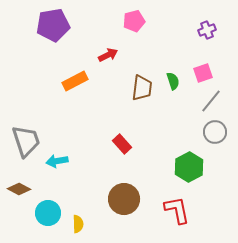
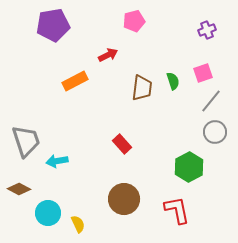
yellow semicircle: rotated 24 degrees counterclockwise
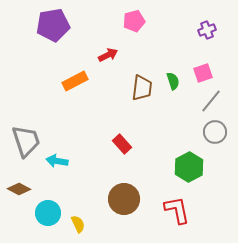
cyan arrow: rotated 20 degrees clockwise
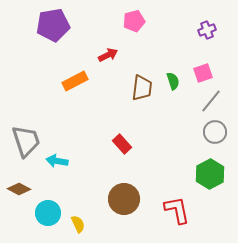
green hexagon: moved 21 px right, 7 px down
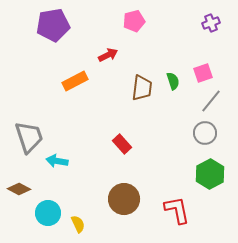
purple cross: moved 4 px right, 7 px up
gray circle: moved 10 px left, 1 px down
gray trapezoid: moved 3 px right, 4 px up
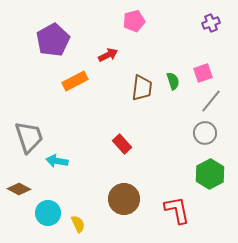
purple pentagon: moved 15 px down; rotated 20 degrees counterclockwise
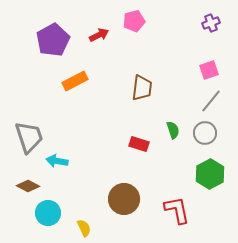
red arrow: moved 9 px left, 20 px up
pink square: moved 6 px right, 3 px up
green semicircle: moved 49 px down
red rectangle: moved 17 px right; rotated 30 degrees counterclockwise
brown diamond: moved 9 px right, 3 px up
yellow semicircle: moved 6 px right, 4 px down
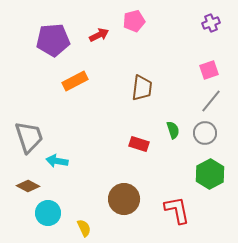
purple pentagon: rotated 24 degrees clockwise
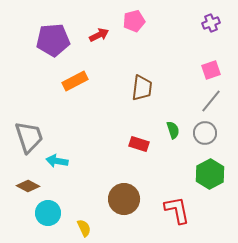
pink square: moved 2 px right
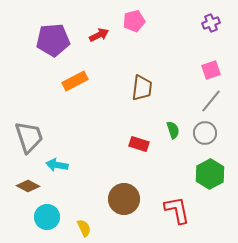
cyan arrow: moved 4 px down
cyan circle: moved 1 px left, 4 px down
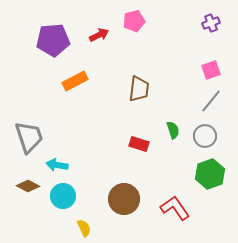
brown trapezoid: moved 3 px left, 1 px down
gray circle: moved 3 px down
green hexagon: rotated 8 degrees clockwise
red L-shape: moved 2 px left, 2 px up; rotated 24 degrees counterclockwise
cyan circle: moved 16 px right, 21 px up
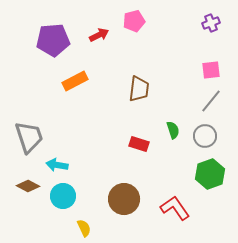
pink square: rotated 12 degrees clockwise
